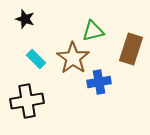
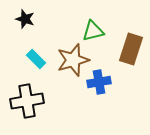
brown star: moved 2 px down; rotated 20 degrees clockwise
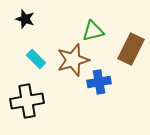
brown rectangle: rotated 8 degrees clockwise
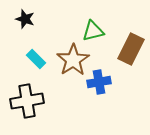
brown star: rotated 16 degrees counterclockwise
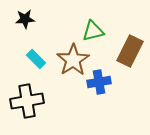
black star: rotated 24 degrees counterclockwise
brown rectangle: moved 1 px left, 2 px down
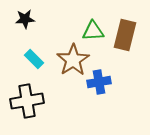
green triangle: rotated 10 degrees clockwise
brown rectangle: moved 5 px left, 16 px up; rotated 12 degrees counterclockwise
cyan rectangle: moved 2 px left
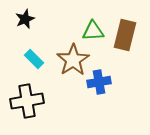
black star: rotated 18 degrees counterclockwise
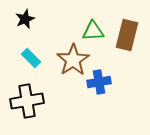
brown rectangle: moved 2 px right
cyan rectangle: moved 3 px left, 1 px up
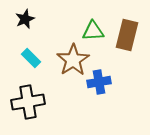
black cross: moved 1 px right, 1 px down
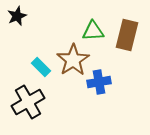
black star: moved 8 px left, 3 px up
cyan rectangle: moved 10 px right, 9 px down
black cross: rotated 20 degrees counterclockwise
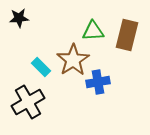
black star: moved 2 px right, 2 px down; rotated 18 degrees clockwise
blue cross: moved 1 px left
